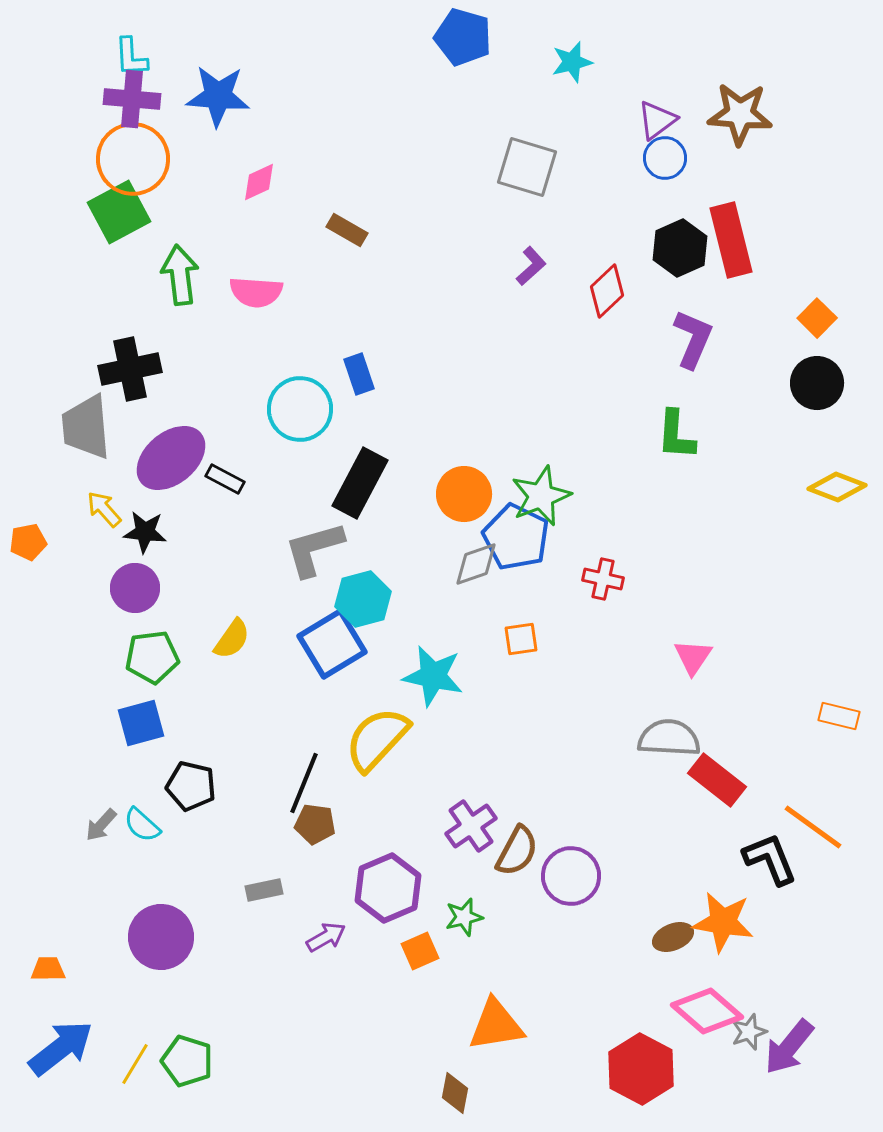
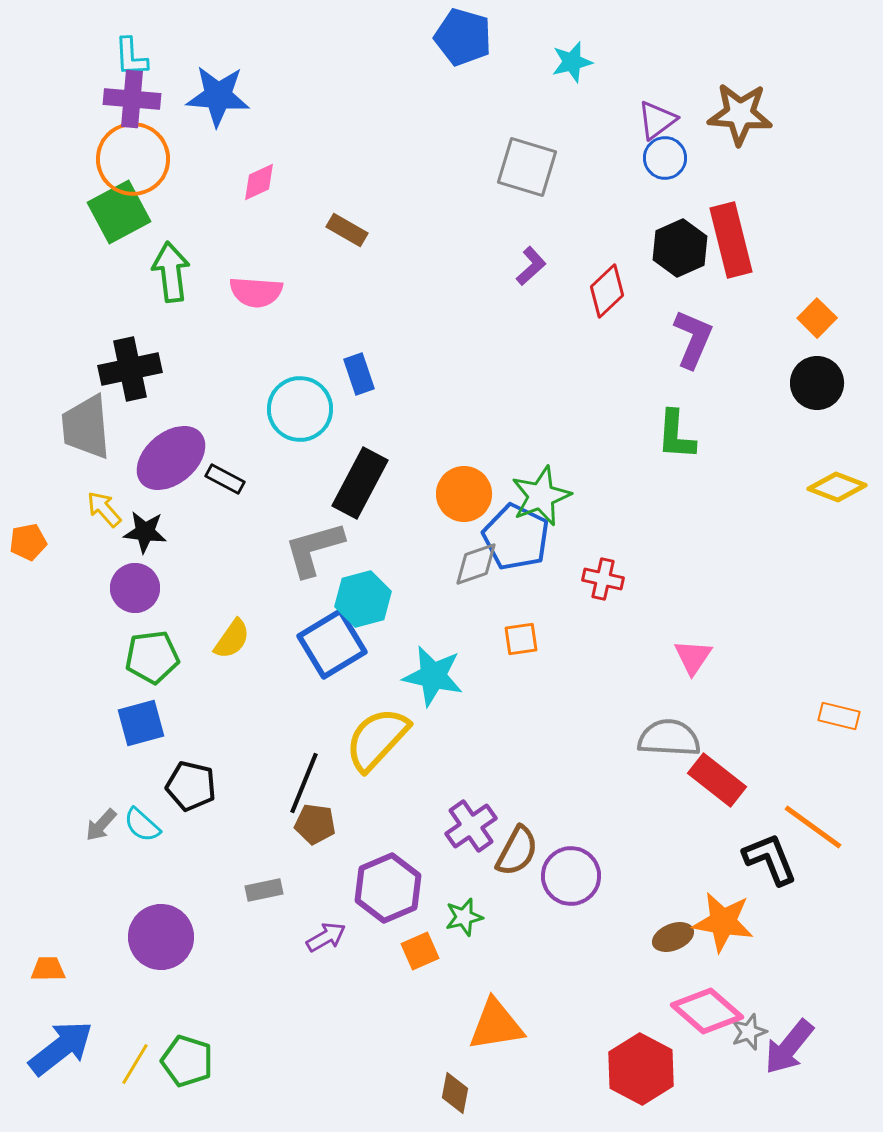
green arrow at (180, 275): moved 9 px left, 3 px up
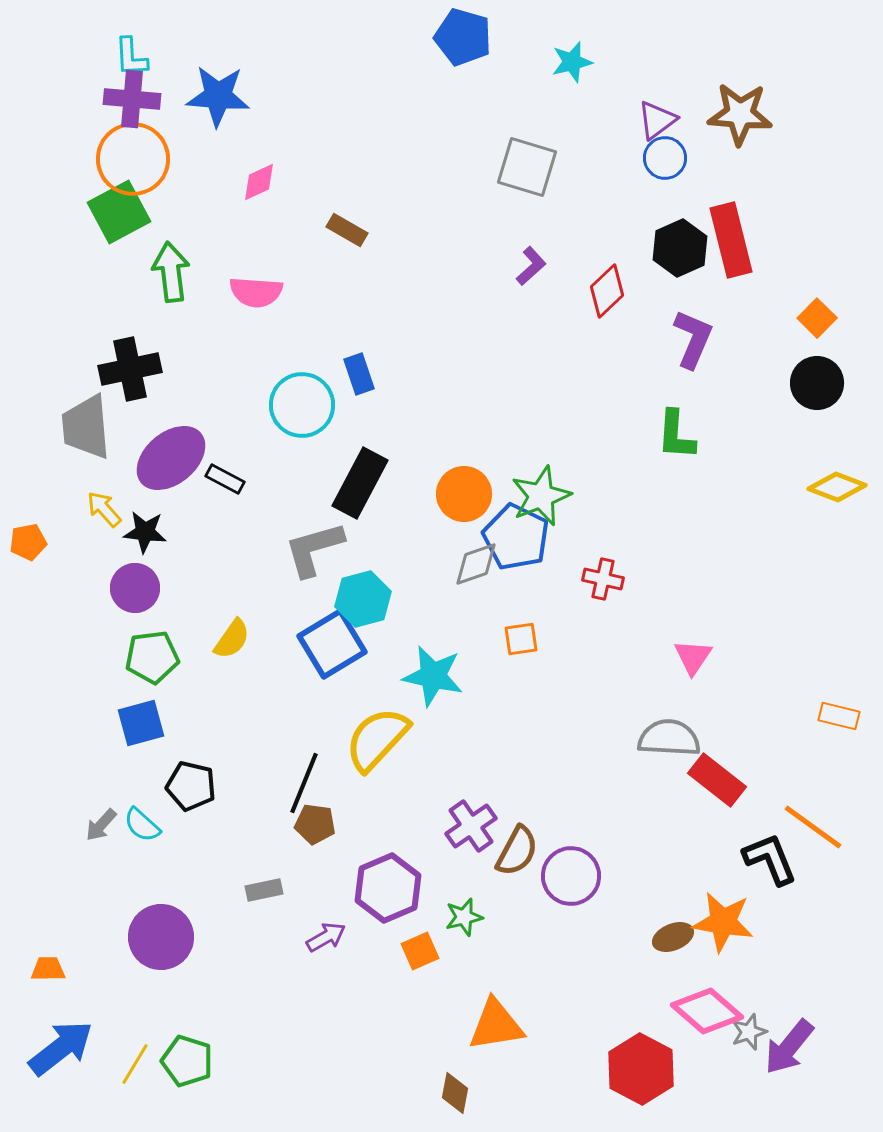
cyan circle at (300, 409): moved 2 px right, 4 px up
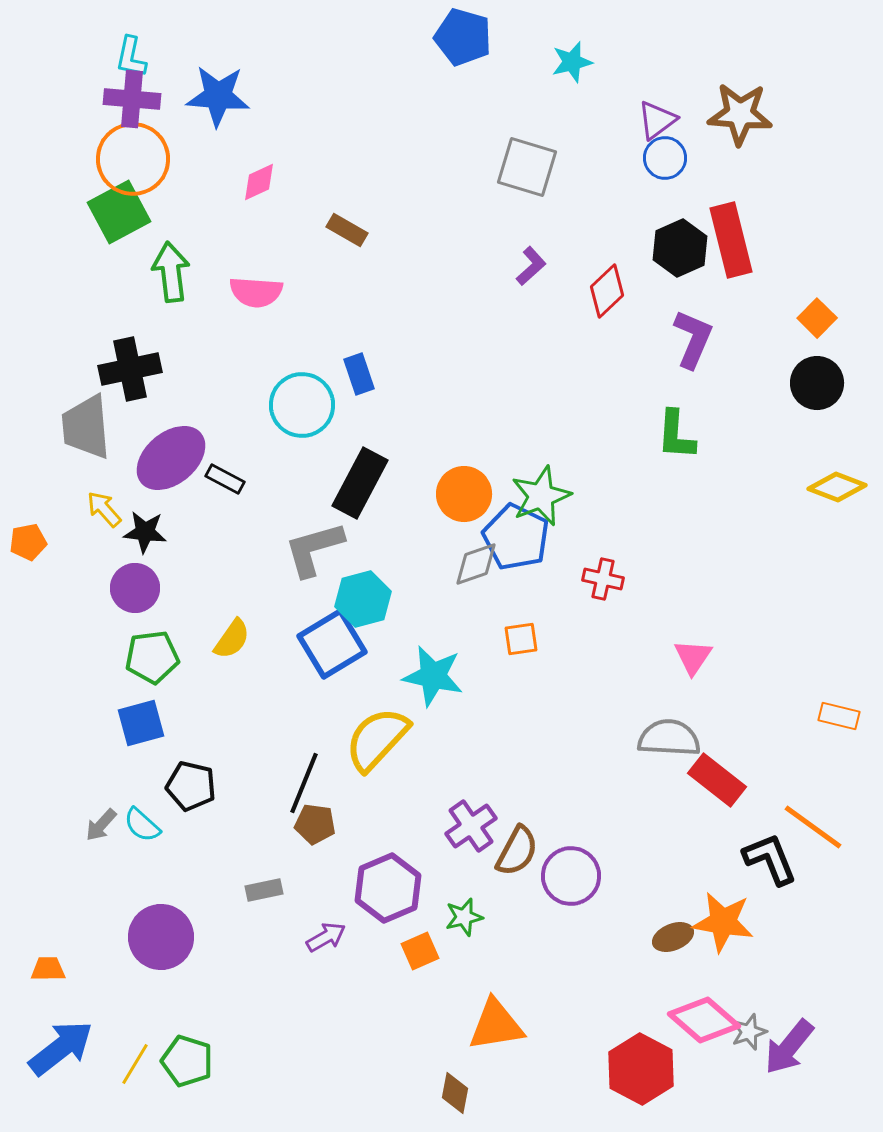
cyan L-shape at (131, 57): rotated 15 degrees clockwise
pink diamond at (707, 1011): moved 3 px left, 9 px down
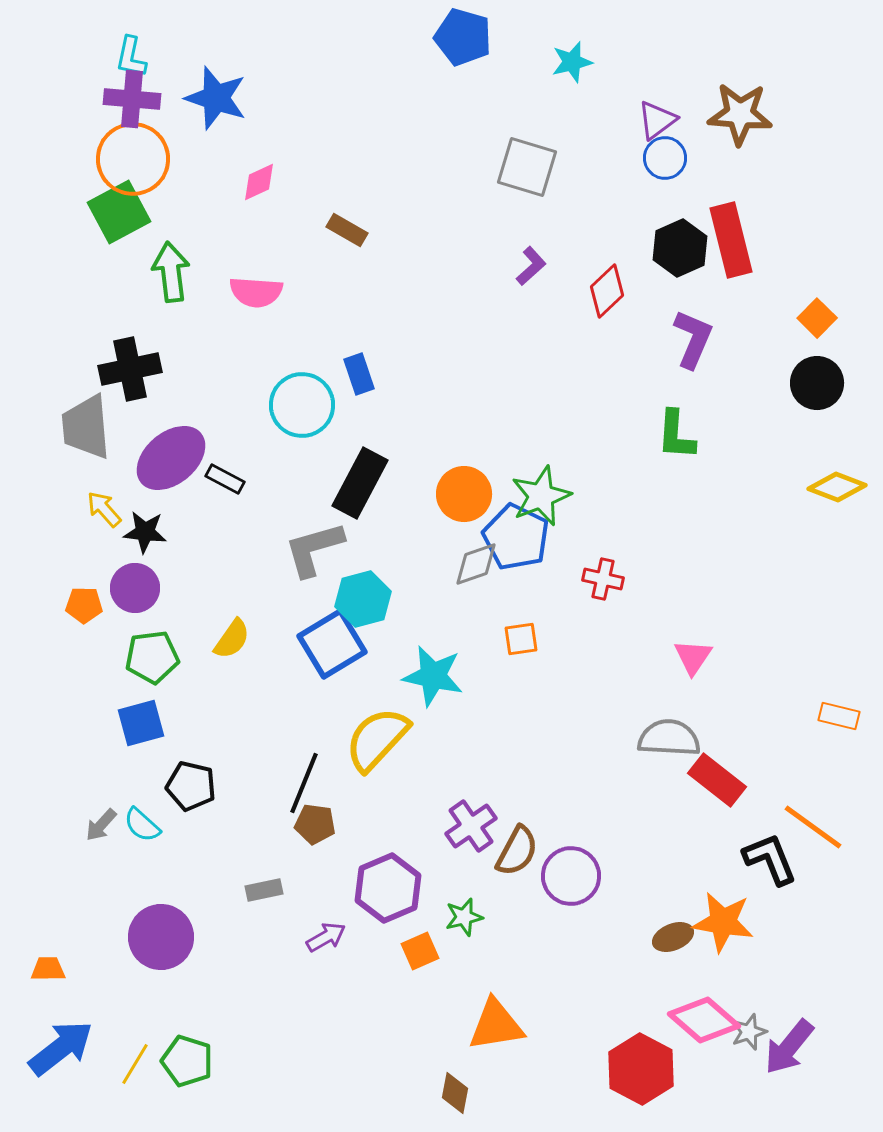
blue star at (218, 96): moved 2 px left, 2 px down; rotated 14 degrees clockwise
orange pentagon at (28, 542): moved 56 px right, 63 px down; rotated 12 degrees clockwise
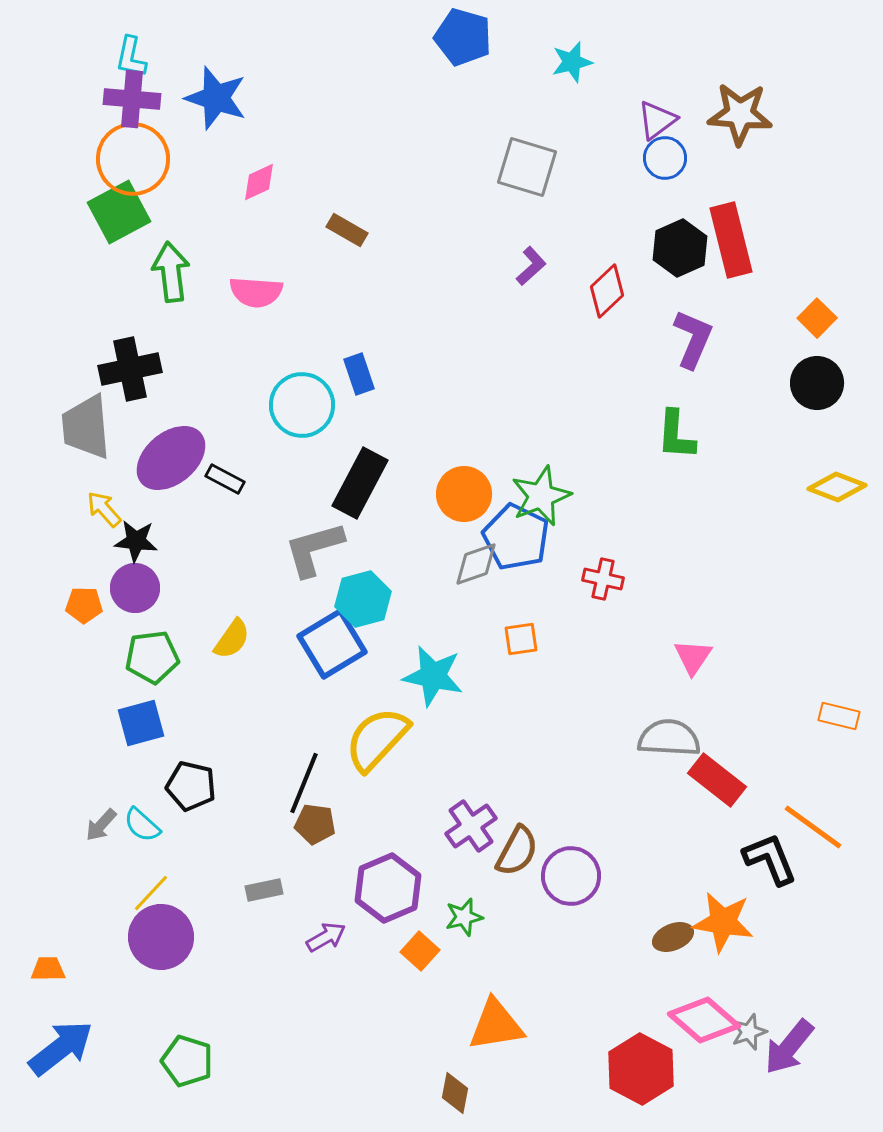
black star at (145, 532): moved 9 px left, 9 px down
orange square at (420, 951): rotated 24 degrees counterclockwise
yellow line at (135, 1064): moved 16 px right, 171 px up; rotated 12 degrees clockwise
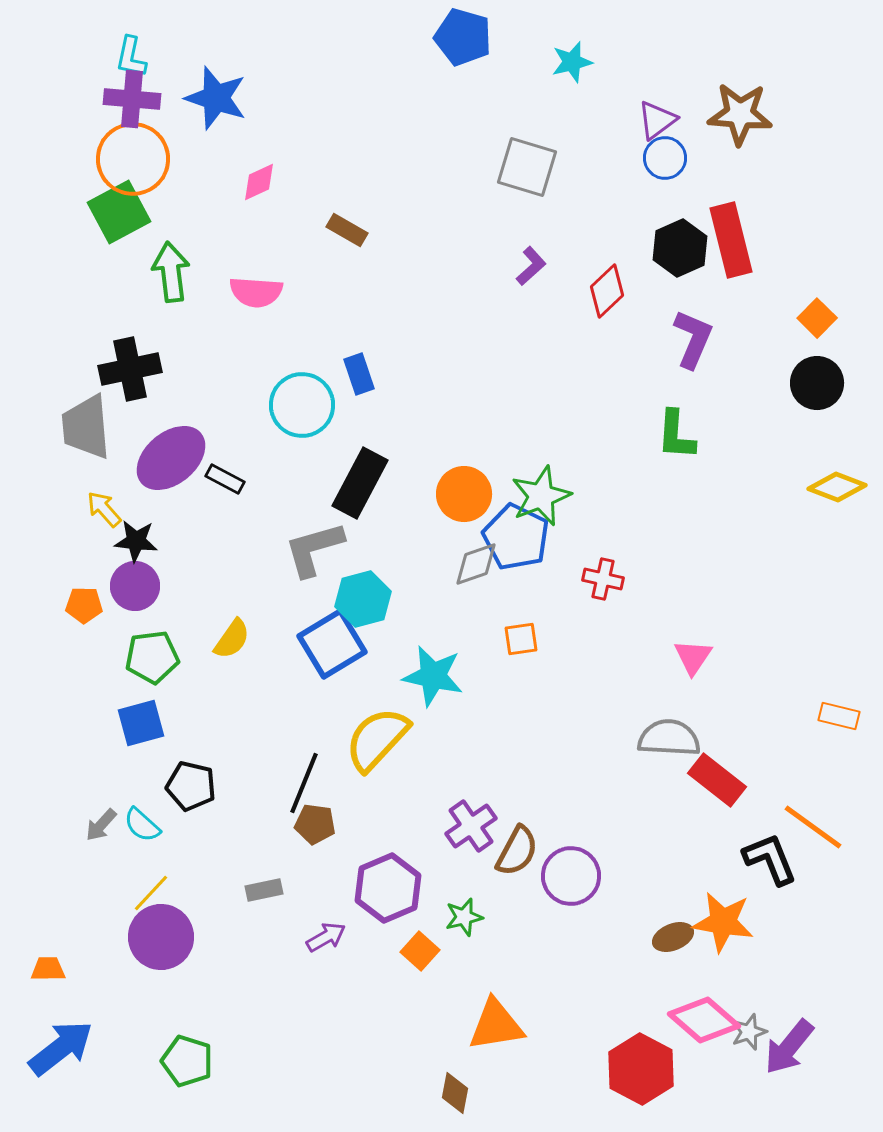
purple circle at (135, 588): moved 2 px up
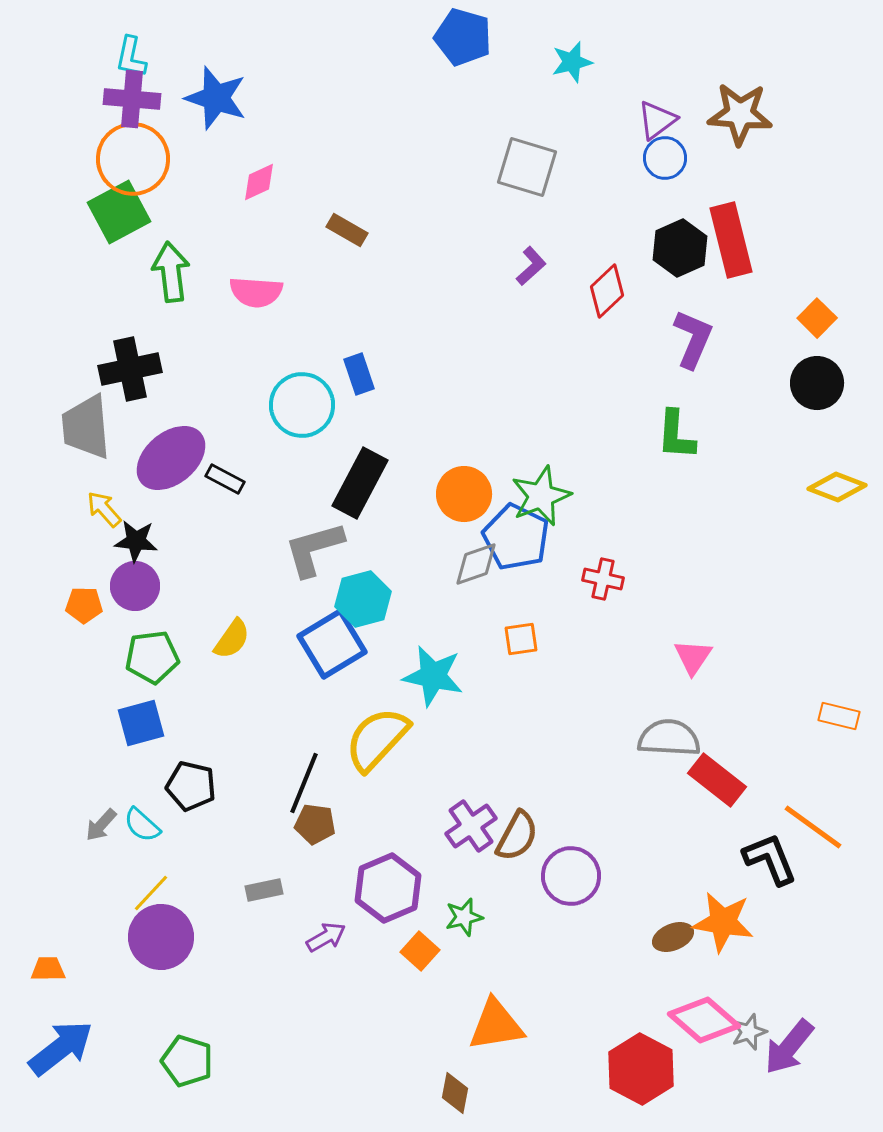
brown semicircle at (517, 851): moved 15 px up
